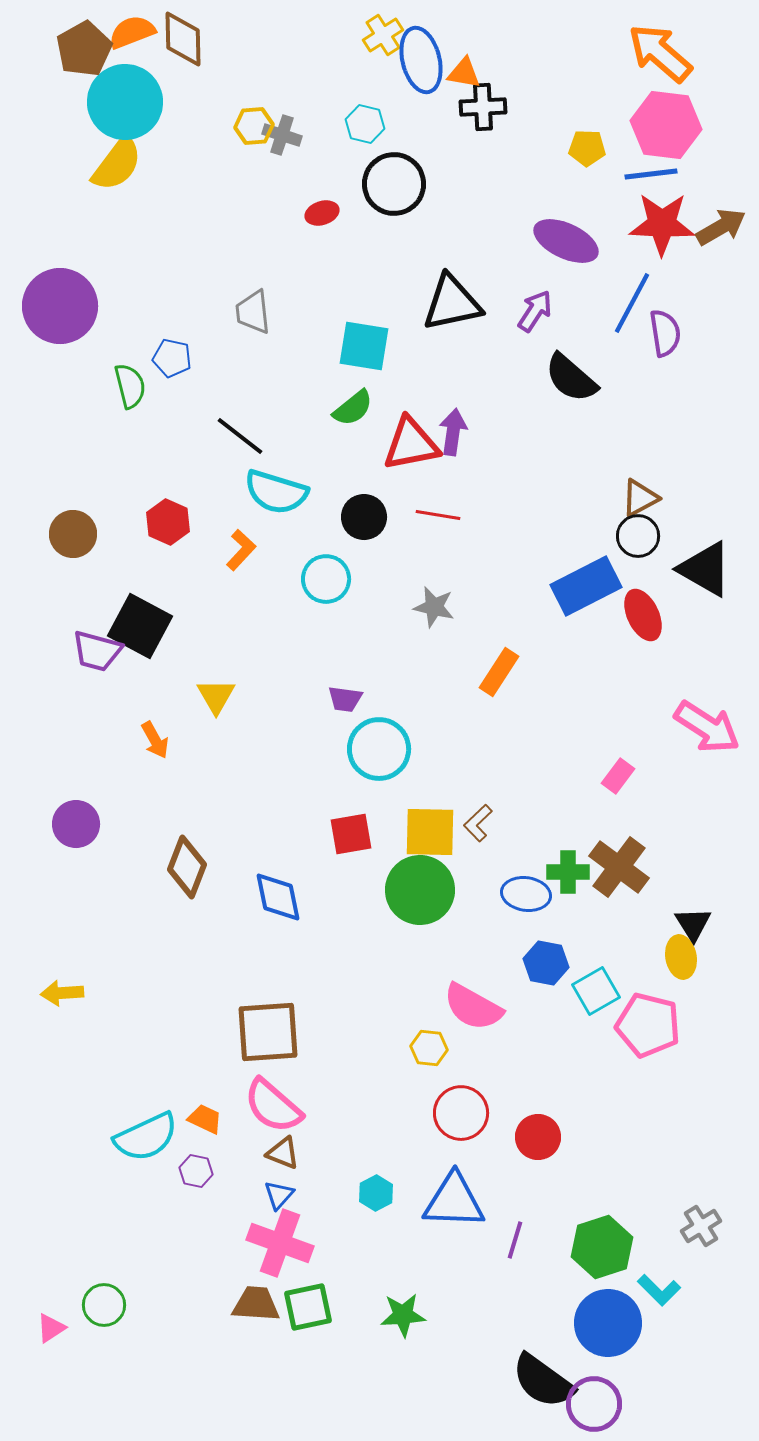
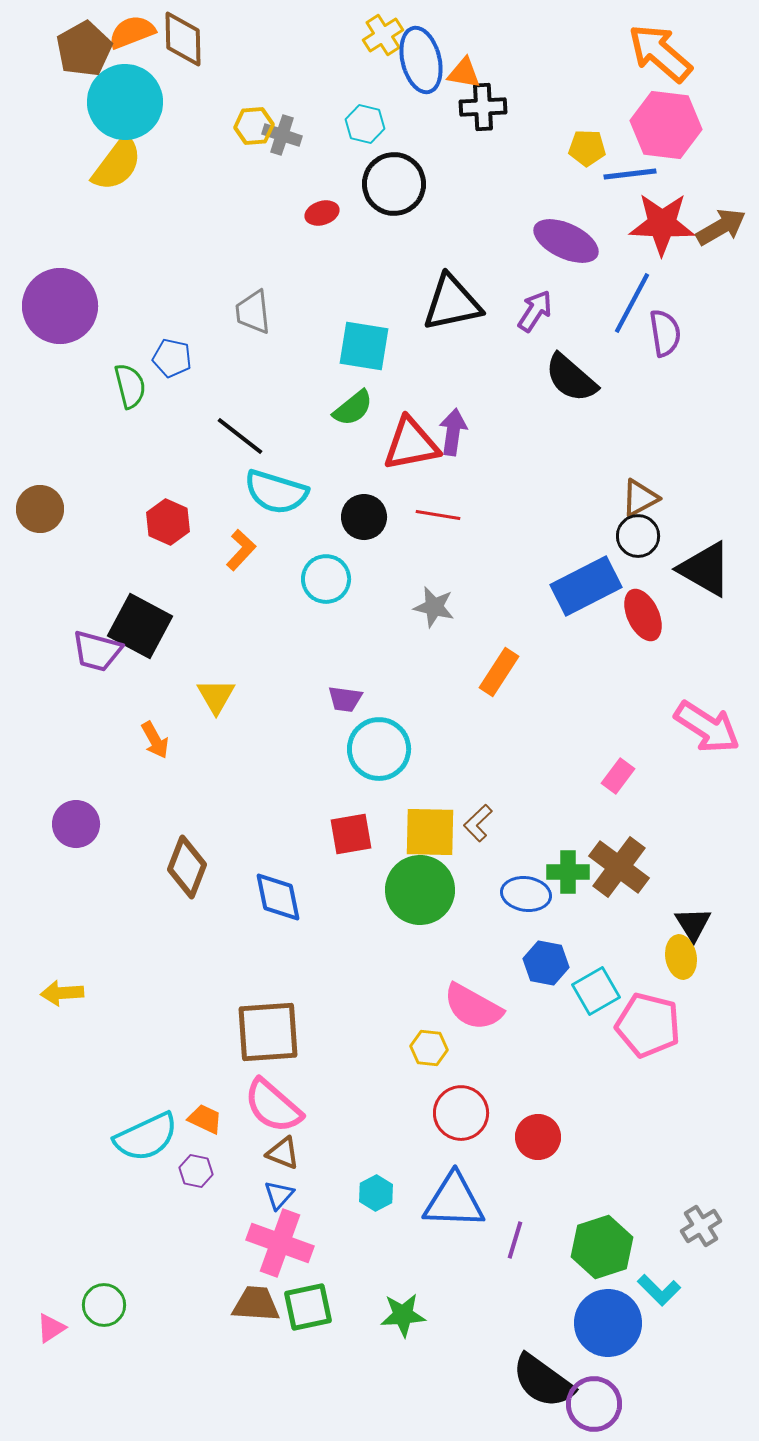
blue line at (651, 174): moved 21 px left
brown circle at (73, 534): moved 33 px left, 25 px up
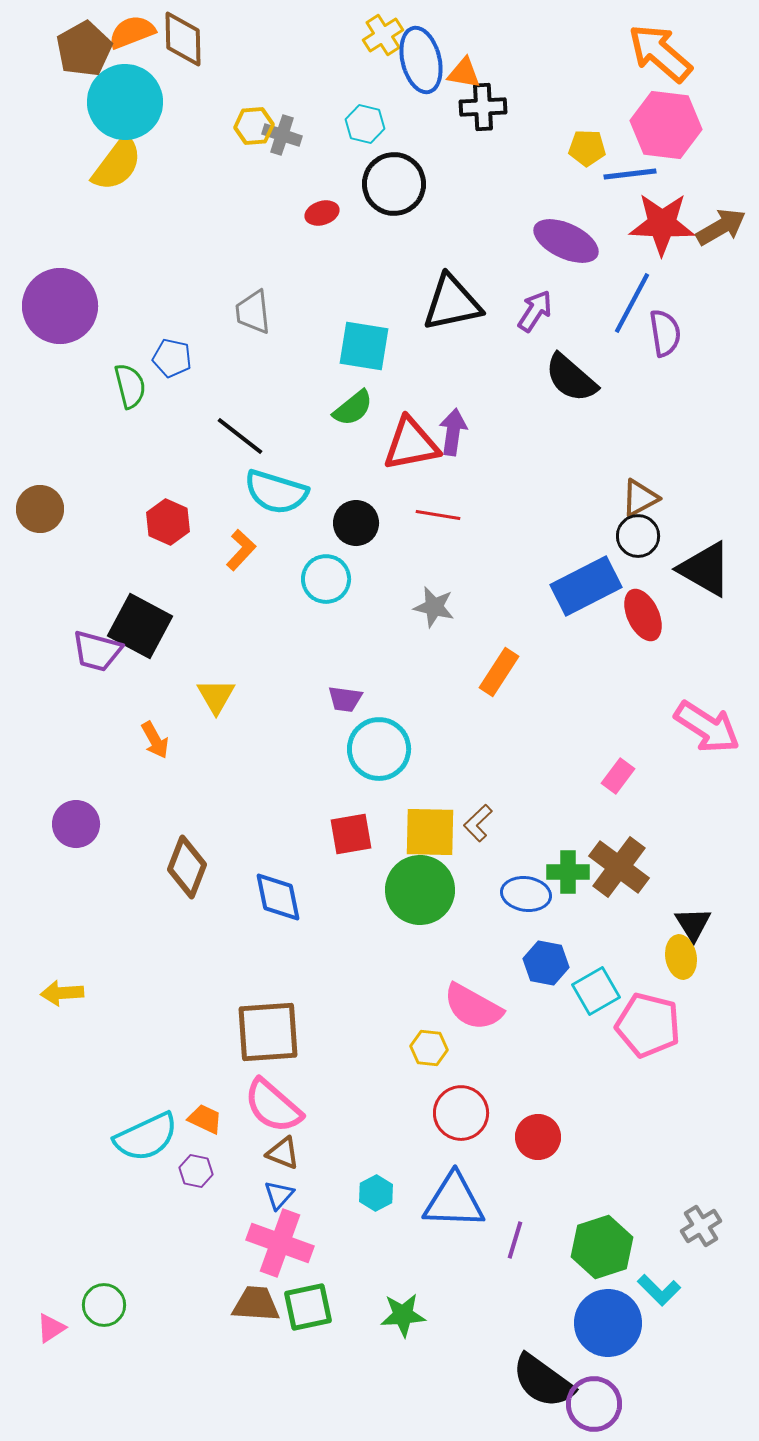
black circle at (364, 517): moved 8 px left, 6 px down
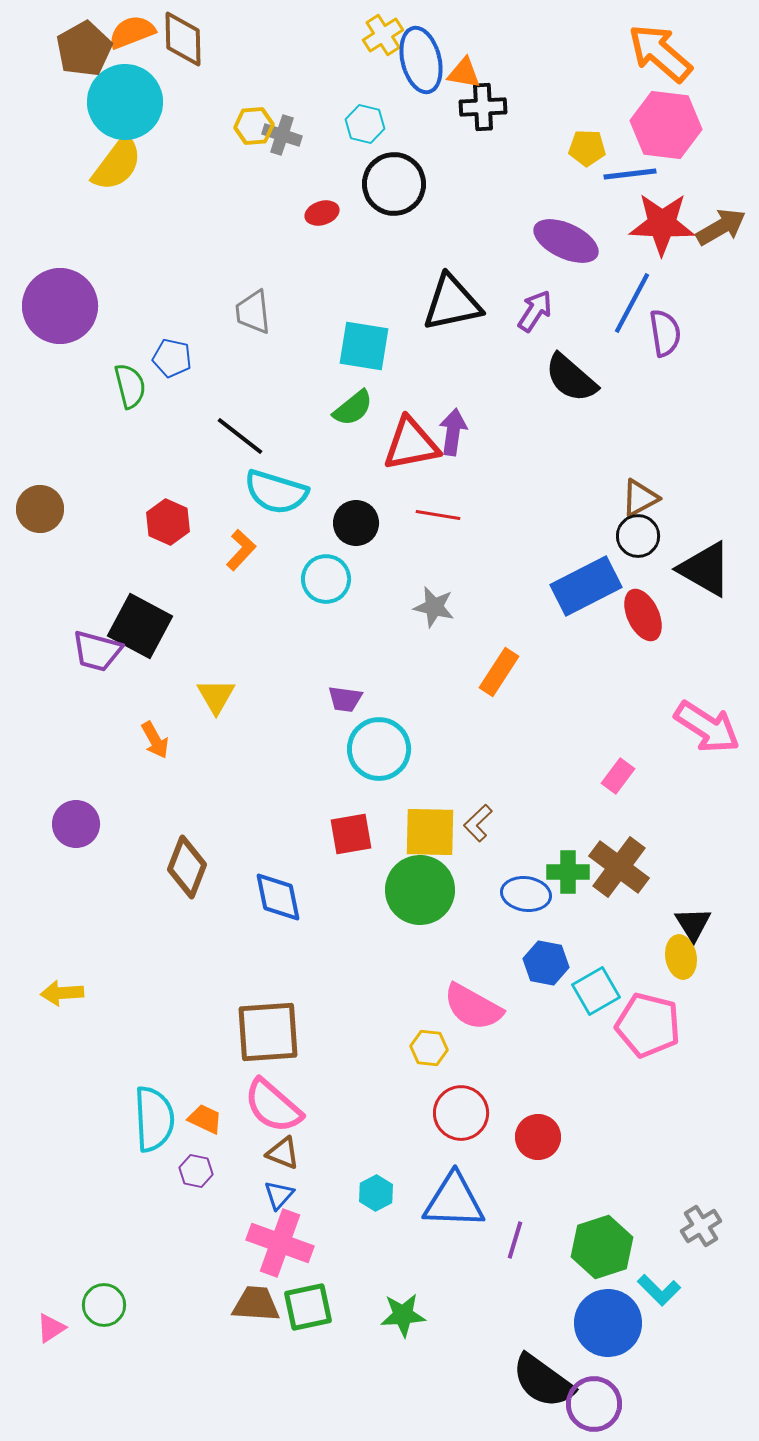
cyan semicircle at (146, 1137): moved 8 px right, 18 px up; rotated 68 degrees counterclockwise
